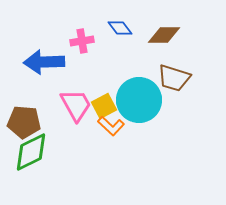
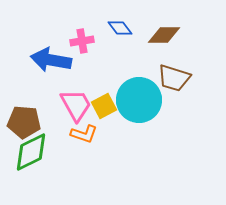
blue arrow: moved 7 px right, 2 px up; rotated 12 degrees clockwise
orange L-shape: moved 27 px left, 8 px down; rotated 24 degrees counterclockwise
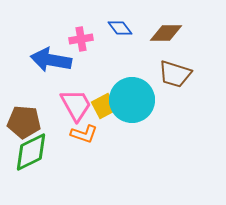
brown diamond: moved 2 px right, 2 px up
pink cross: moved 1 px left, 2 px up
brown trapezoid: moved 1 px right, 4 px up
cyan circle: moved 7 px left
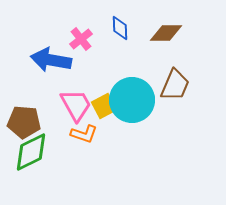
blue diamond: rotated 35 degrees clockwise
pink cross: rotated 30 degrees counterclockwise
brown trapezoid: moved 11 px down; rotated 84 degrees counterclockwise
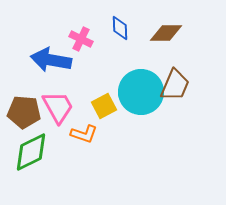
pink cross: rotated 25 degrees counterclockwise
cyan circle: moved 9 px right, 8 px up
pink trapezoid: moved 18 px left, 2 px down
brown pentagon: moved 10 px up
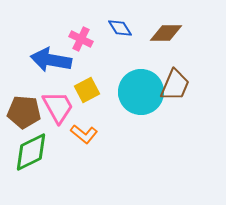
blue diamond: rotated 30 degrees counterclockwise
yellow square: moved 17 px left, 16 px up
orange L-shape: rotated 20 degrees clockwise
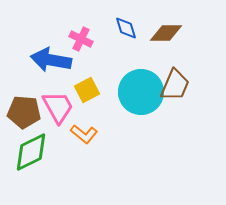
blue diamond: moved 6 px right; rotated 15 degrees clockwise
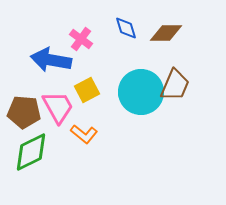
pink cross: rotated 10 degrees clockwise
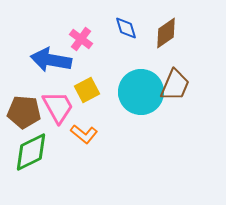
brown diamond: rotated 36 degrees counterclockwise
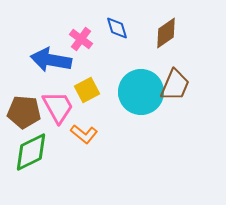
blue diamond: moved 9 px left
